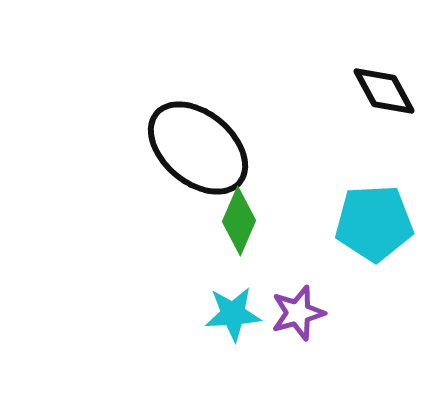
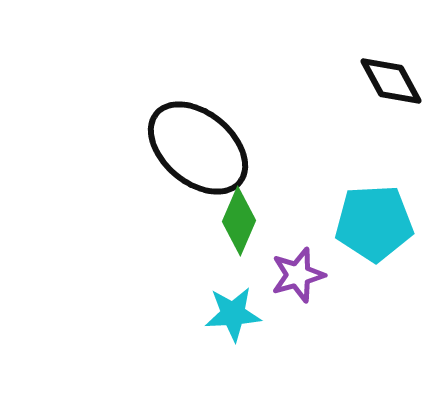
black diamond: moved 7 px right, 10 px up
purple star: moved 38 px up
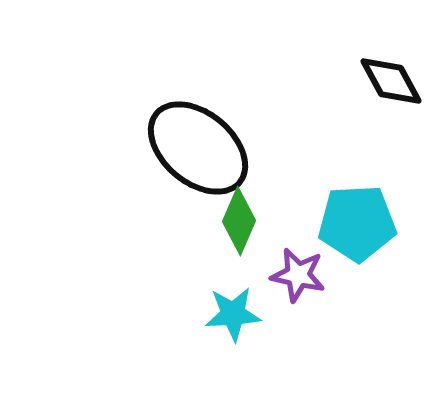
cyan pentagon: moved 17 px left
purple star: rotated 28 degrees clockwise
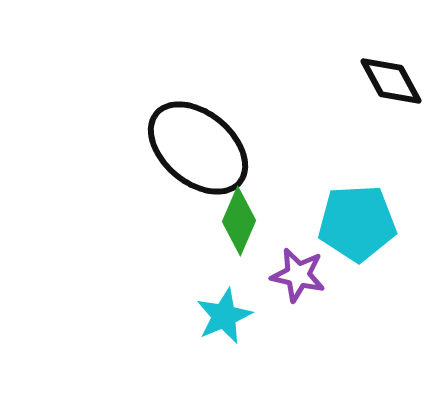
cyan star: moved 9 px left, 2 px down; rotated 20 degrees counterclockwise
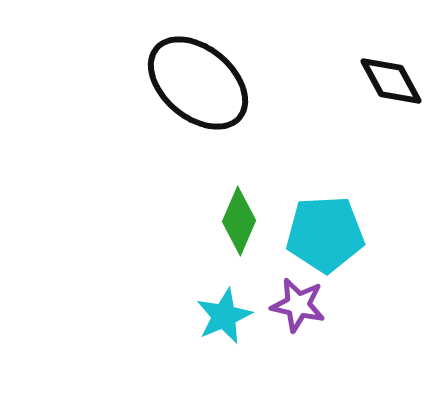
black ellipse: moved 65 px up
cyan pentagon: moved 32 px left, 11 px down
purple star: moved 30 px down
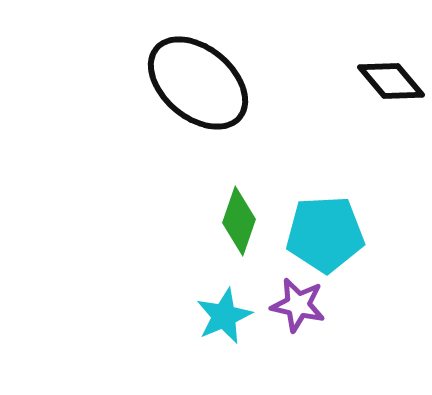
black diamond: rotated 12 degrees counterclockwise
green diamond: rotated 4 degrees counterclockwise
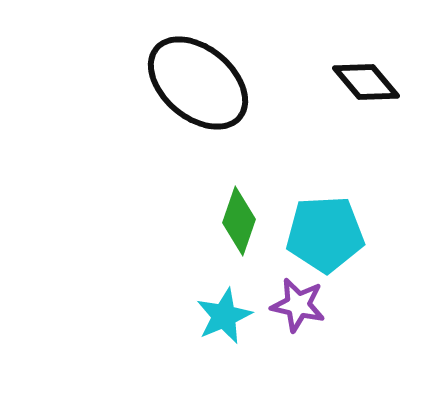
black diamond: moved 25 px left, 1 px down
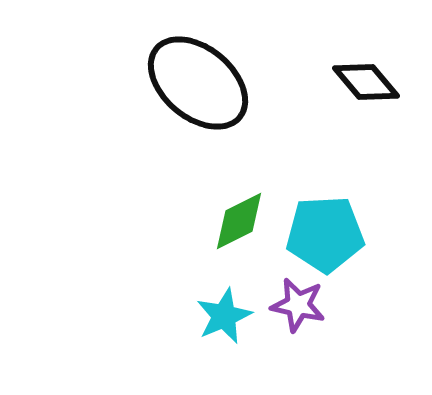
green diamond: rotated 44 degrees clockwise
